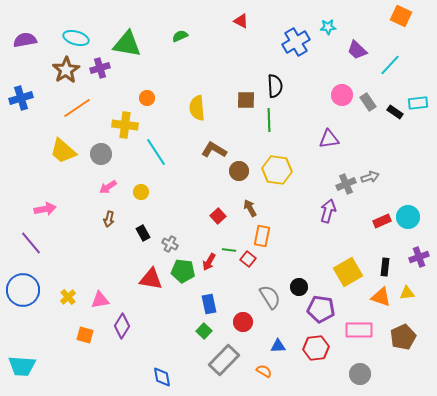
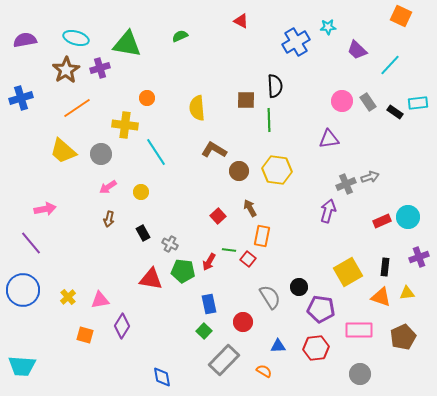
pink circle at (342, 95): moved 6 px down
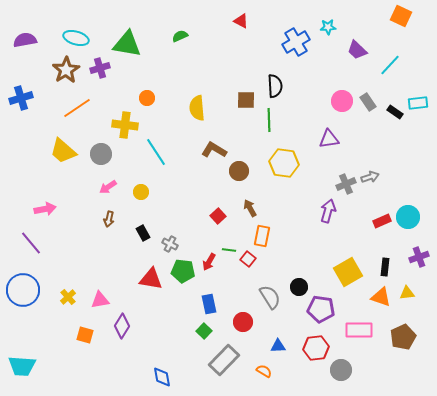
yellow hexagon at (277, 170): moved 7 px right, 7 px up
gray circle at (360, 374): moved 19 px left, 4 px up
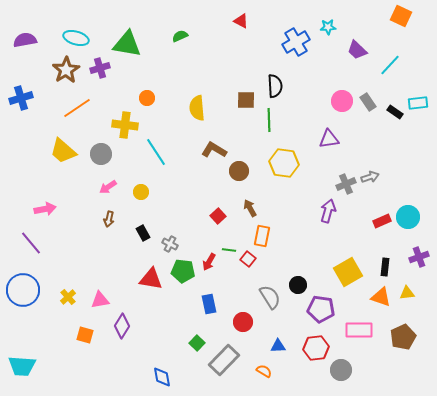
black circle at (299, 287): moved 1 px left, 2 px up
green square at (204, 331): moved 7 px left, 12 px down
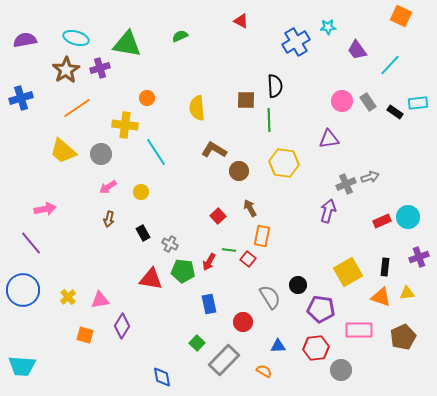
purple trapezoid at (357, 50): rotated 10 degrees clockwise
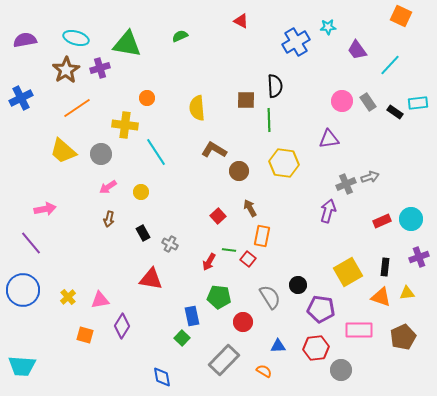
blue cross at (21, 98): rotated 10 degrees counterclockwise
cyan circle at (408, 217): moved 3 px right, 2 px down
green pentagon at (183, 271): moved 36 px right, 26 px down
blue rectangle at (209, 304): moved 17 px left, 12 px down
green square at (197, 343): moved 15 px left, 5 px up
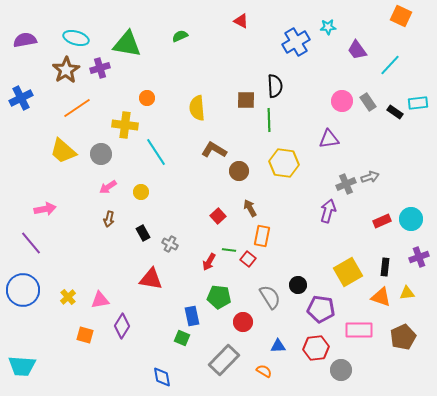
green square at (182, 338): rotated 21 degrees counterclockwise
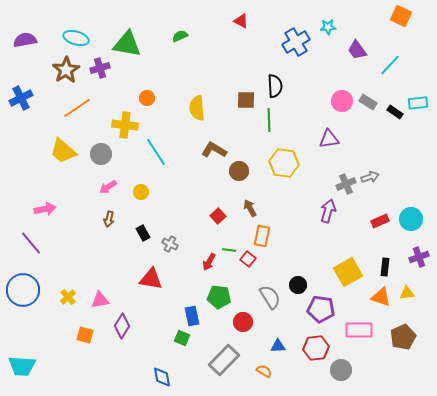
gray rectangle at (368, 102): rotated 24 degrees counterclockwise
red rectangle at (382, 221): moved 2 px left
